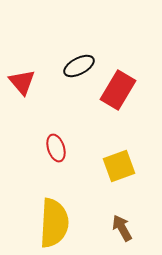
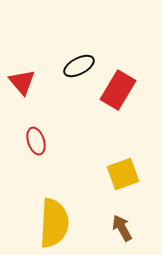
red ellipse: moved 20 px left, 7 px up
yellow square: moved 4 px right, 8 px down
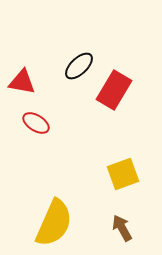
black ellipse: rotated 16 degrees counterclockwise
red triangle: rotated 40 degrees counterclockwise
red rectangle: moved 4 px left
red ellipse: moved 18 px up; rotated 40 degrees counterclockwise
yellow semicircle: rotated 21 degrees clockwise
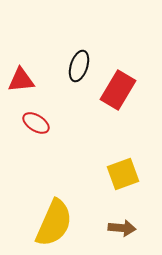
black ellipse: rotated 28 degrees counterclockwise
red triangle: moved 1 px left, 2 px up; rotated 16 degrees counterclockwise
red rectangle: moved 4 px right
brown arrow: rotated 124 degrees clockwise
